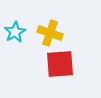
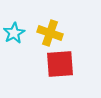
cyan star: moved 1 px left, 1 px down
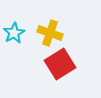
red square: rotated 28 degrees counterclockwise
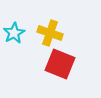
red square: rotated 36 degrees counterclockwise
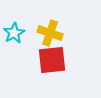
red square: moved 8 px left, 4 px up; rotated 28 degrees counterclockwise
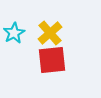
yellow cross: rotated 30 degrees clockwise
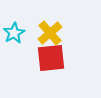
red square: moved 1 px left, 2 px up
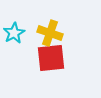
yellow cross: rotated 30 degrees counterclockwise
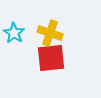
cyan star: rotated 10 degrees counterclockwise
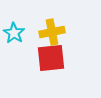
yellow cross: moved 2 px right, 1 px up; rotated 30 degrees counterclockwise
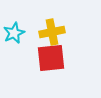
cyan star: rotated 15 degrees clockwise
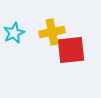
red square: moved 20 px right, 8 px up
